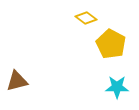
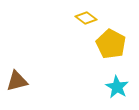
cyan star: rotated 30 degrees clockwise
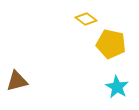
yellow diamond: moved 1 px down
yellow pentagon: rotated 16 degrees counterclockwise
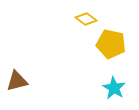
cyan star: moved 3 px left, 1 px down
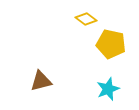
brown triangle: moved 24 px right
cyan star: moved 6 px left, 1 px down; rotated 20 degrees clockwise
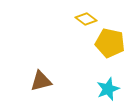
yellow pentagon: moved 1 px left, 1 px up
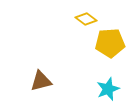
yellow pentagon: rotated 16 degrees counterclockwise
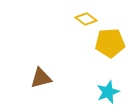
brown triangle: moved 3 px up
cyan star: moved 3 px down
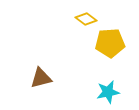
cyan star: rotated 10 degrees clockwise
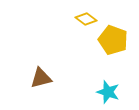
yellow pentagon: moved 3 px right, 3 px up; rotated 24 degrees clockwise
cyan star: rotated 30 degrees clockwise
